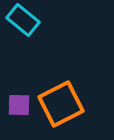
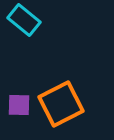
cyan rectangle: moved 1 px right
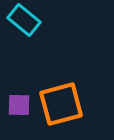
orange square: rotated 12 degrees clockwise
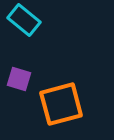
purple square: moved 26 px up; rotated 15 degrees clockwise
